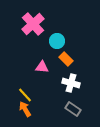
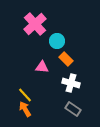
pink cross: moved 2 px right
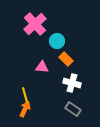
white cross: moved 1 px right
yellow line: rotated 28 degrees clockwise
orange arrow: rotated 56 degrees clockwise
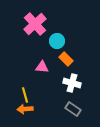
orange arrow: rotated 119 degrees counterclockwise
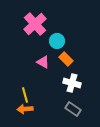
pink triangle: moved 1 px right, 5 px up; rotated 24 degrees clockwise
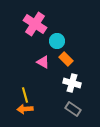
pink cross: rotated 15 degrees counterclockwise
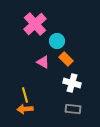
pink cross: rotated 15 degrees clockwise
gray rectangle: rotated 28 degrees counterclockwise
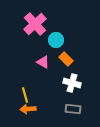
cyan circle: moved 1 px left, 1 px up
orange arrow: moved 3 px right
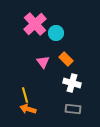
cyan circle: moved 7 px up
pink triangle: rotated 24 degrees clockwise
orange arrow: rotated 21 degrees clockwise
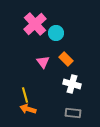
white cross: moved 1 px down
gray rectangle: moved 4 px down
